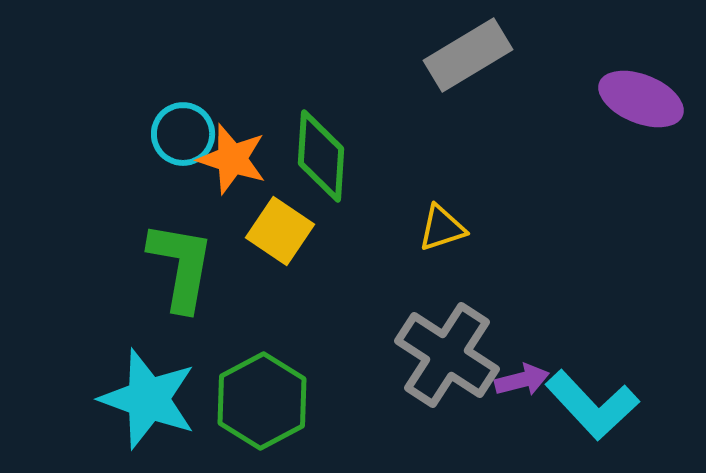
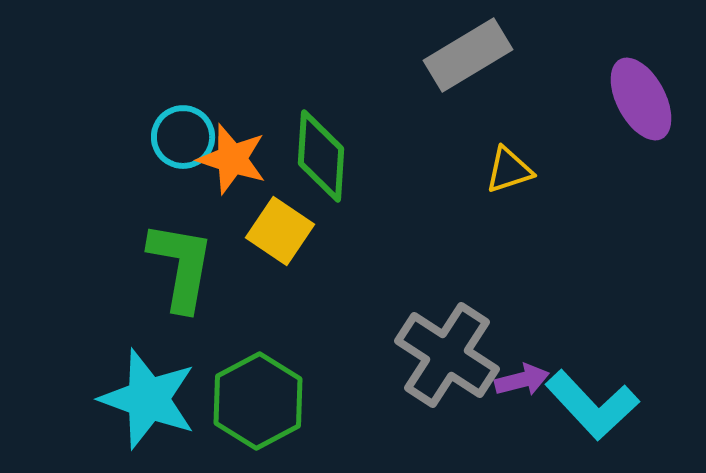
purple ellipse: rotated 40 degrees clockwise
cyan circle: moved 3 px down
yellow triangle: moved 67 px right, 58 px up
green hexagon: moved 4 px left
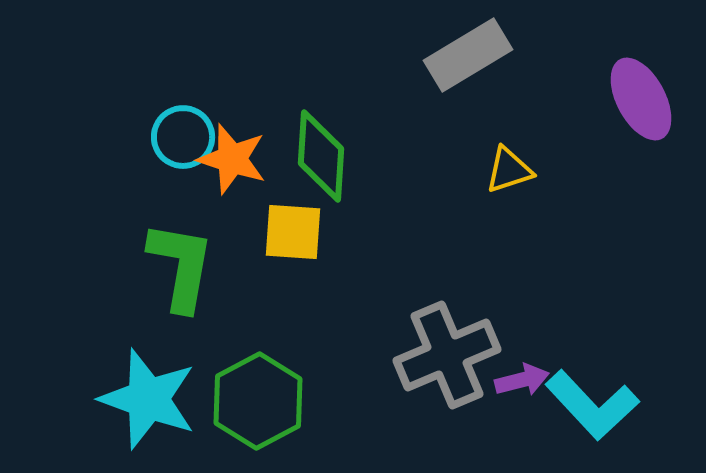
yellow square: moved 13 px right, 1 px down; rotated 30 degrees counterclockwise
gray cross: rotated 34 degrees clockwise
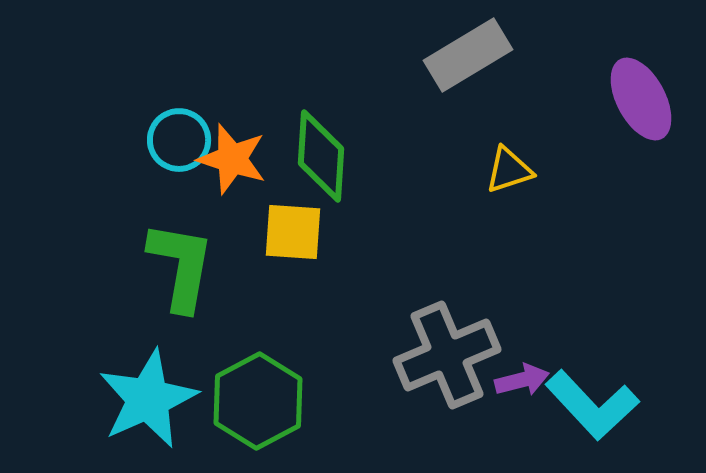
cyan circle: moved 4 px left, 3 px down
cyan star: rotated 28 degrees clockwise
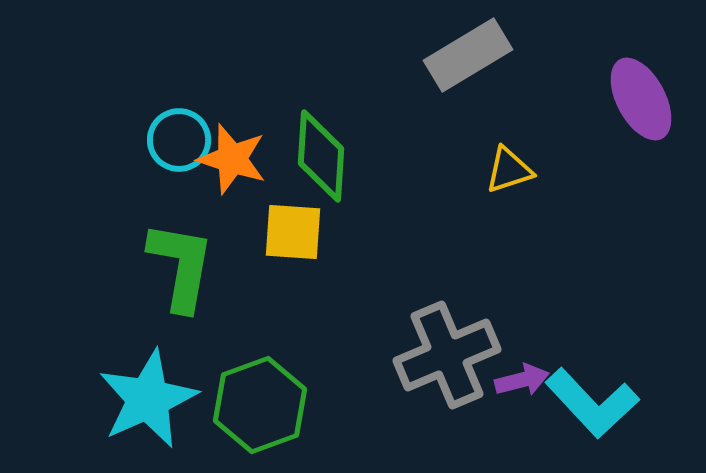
green hexagon: moved 2 px right, 4 px down; rotated 8 degrees clockwise
cyan L-shape: moved 2 px up
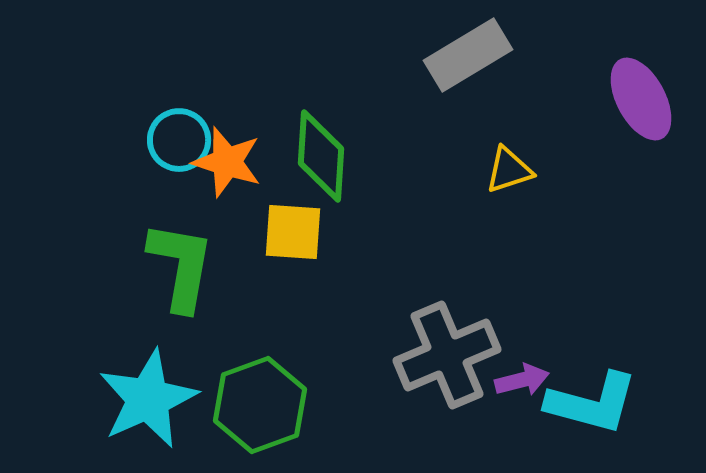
orange star: moved 5 px left, 3 px down
cyan L-shape: rotated 32 degrees counterclockwise
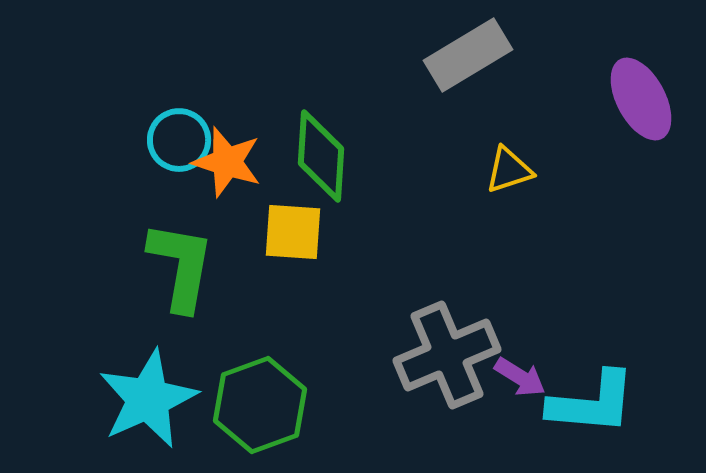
purple arrow: moved 2 px left, 3 px up; rotated 46 degrees clockwise
cyan L-shape: rotated 10 degrees counterclockwise
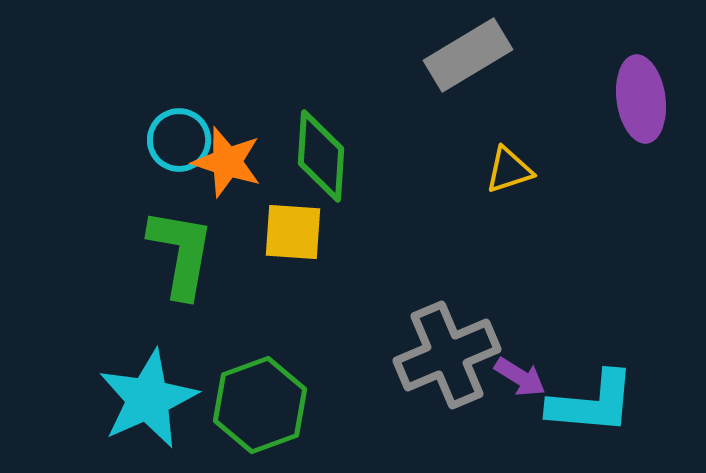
purple ellipse: rotated 20 degrees clockwise
green L-shape: moved 13 px up
